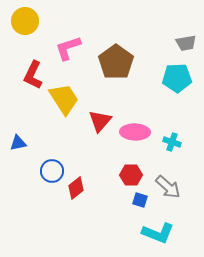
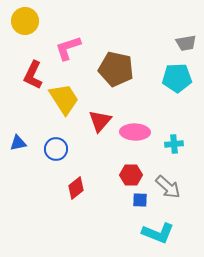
brown pentagon: moved 7 px down; rotated 24 degrees counterclockwise
cyan cross: moved 2 px right, 2 px down; rotated 24 degrees counterclockwise
blue circle: moved 4 px right, 22 px up
blue square: rotated 14 degrees counterclockwise
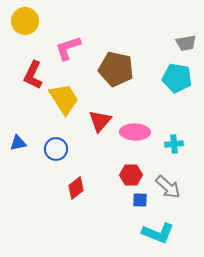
cyan pentagon: rotated 12 degrees clockwise
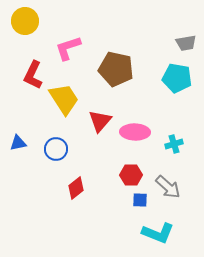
cyan cross: rotated 12 degrees counterclockwise
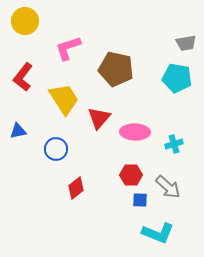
red L-shape: moved 10 px left, 2 px down; rotated 12 degrees clockwise
red triangle: moved 1 px left, 3 px up
blue triangle: moved 12 px up
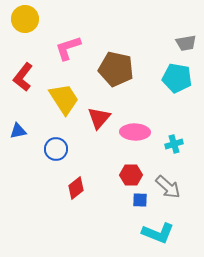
yellow circle: moved 2 px up
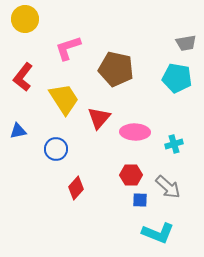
red diamond: rotated 10 degrees counterclockwise
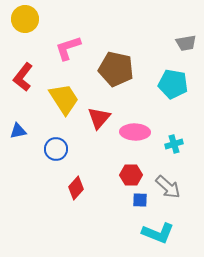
cyan pentagon: moved 4 px left, 6 px down
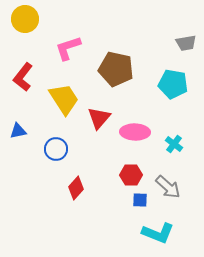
cyan cross: rotated 36 degrees counterclockwise
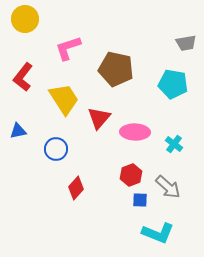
red hexagon: rotated 20 degrees counterclockwise
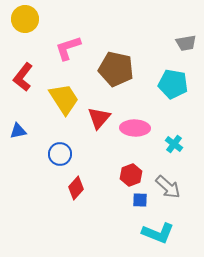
pink ellipse: moved 4 px up
blue circle: moved 4 px right, 5 px down
